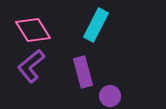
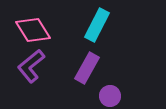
cyan rectangle: moved 1 px right
purple rectangle: moved 4 px right, 4 px up; rotated 44 degrees clockwise
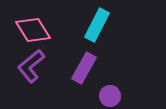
purple rectangle: moved 3 px left
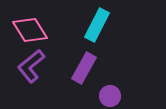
pink diamond: moved 3 px left
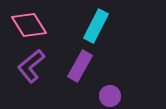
cyan rectangle: moved 1 px left, 1 px down
pink diamond: moved 1 px left, 5 px up
purple rectangle: moved 4 px left, 2 px up
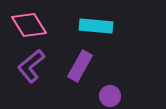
cyan rectangle: rotated 68 degrees clockwise
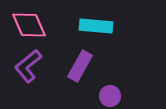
pink diamond: rotated 9 degrees clockwise
purple L-shape: moved 3 px left
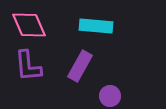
purple L-shape: rotated 56 degrees counterclockwise
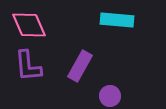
cyan rectangle: moved 21 px right, 6 px up
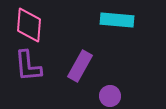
pink diamond: rotated 27 degrees clockwise
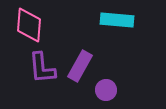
purple L-shape: moved 14 px right, 2 px down
purple circle: moved 4 px left, 6 px up
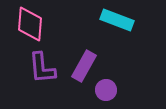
cyan rectangle: rotated 16 degrees clockwise
pink diamond: moved 1 px right, 1 px up
purple rectangle: moved 4 px right
